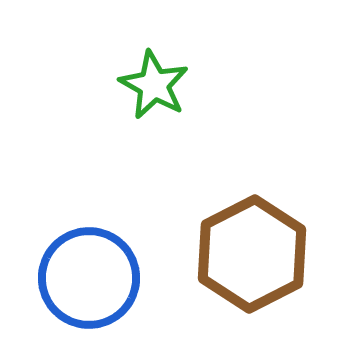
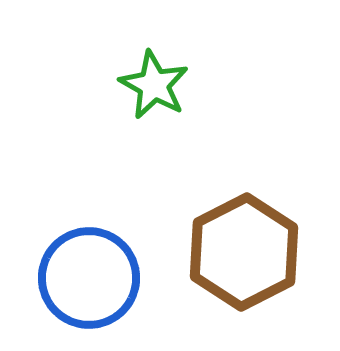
brown hexagon: moved 8 px left, 2 px up
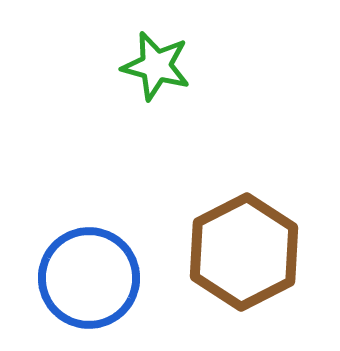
green star: moved 2 px right, 19 px up; rotated 14 degrees counterclockwise
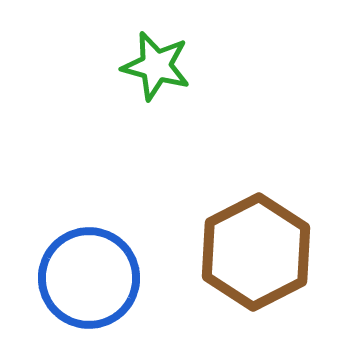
brown hexagon: moved 12 px right
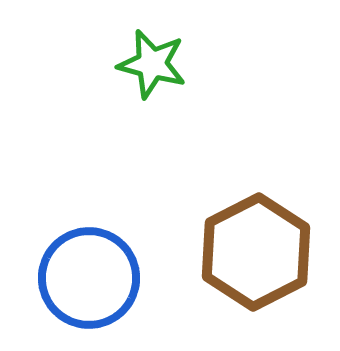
green star: moved 4 px left, 2 px up
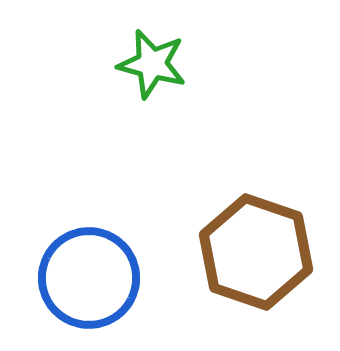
brown hexagon: rotated 14 degrees counterclockwise
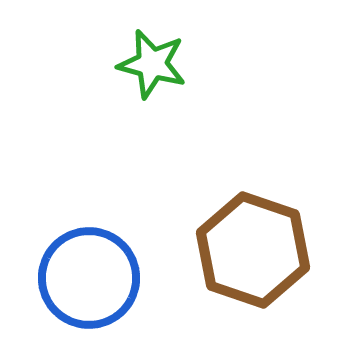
brown hexagon: moved 3 px left, 2 px up
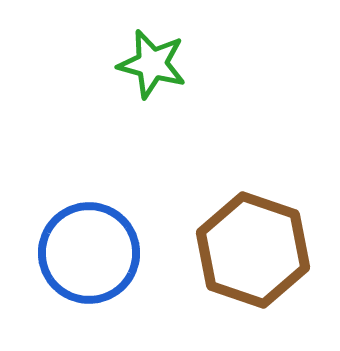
blue circle: moved 25 px up
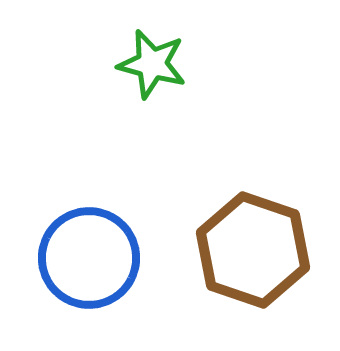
blue circle: moved 5 px down
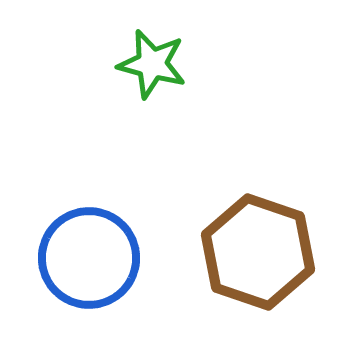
brown hexagon: moved 5 px right, 2 px down
